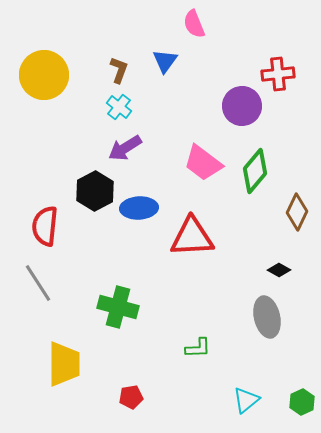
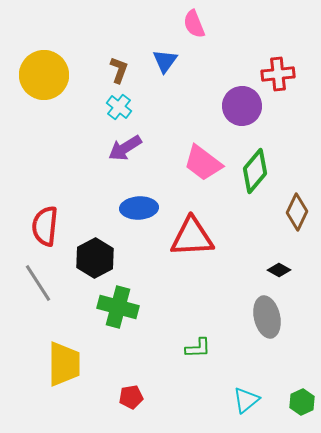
black hexagon: moved 67 px down
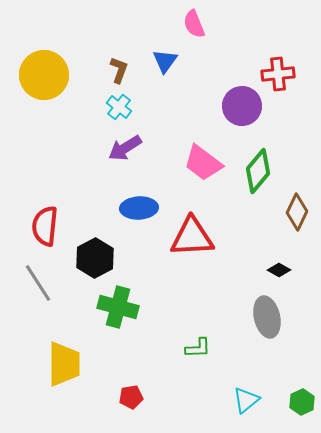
green diamond: moved 3 px right
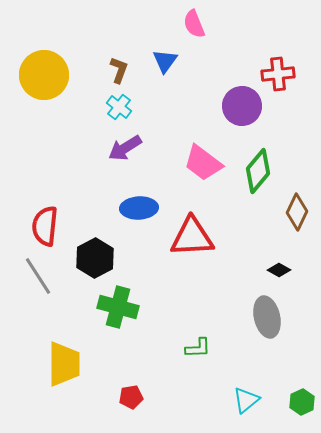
gray line: moved 7 px up
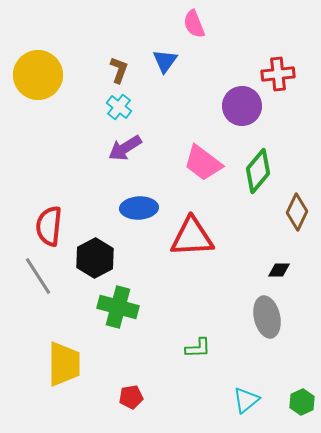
yellow circle: moved 6 px left
red semicircle: moved 4 px right
black diamond: rotated 30 degrees counterclockwise
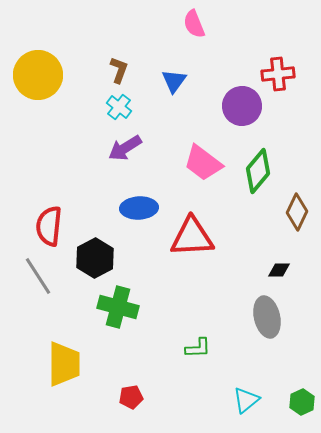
blue triangle: moved 9 px right, 20 px down
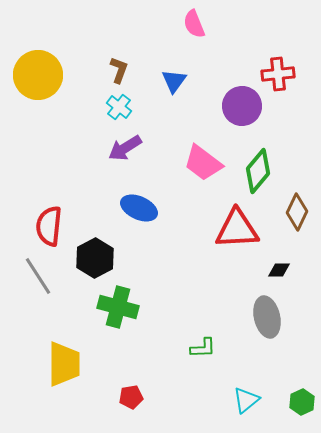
blue ellipse: rotated 27 degrees clockwise
red triangle: moved 45 px right, 8 px up
green L-shape: moved 5 px right
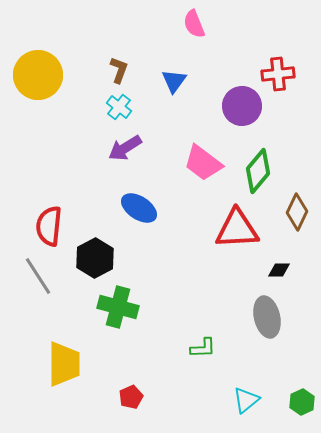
blue ellipse: rotated 9 degrees clockwise
red pentagon: rotated 15 degrees counterclockwise
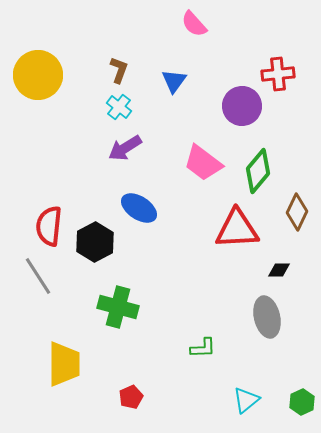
pink semicircle: rotated 20 degrees counterclockwise
black hexagon: moved 16 px up
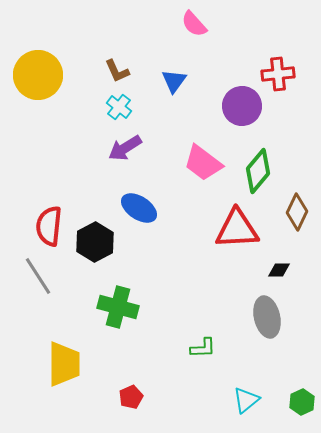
brown L-shape: moved 2 px left, 1 px down; rotated 136 degrees clockwise
